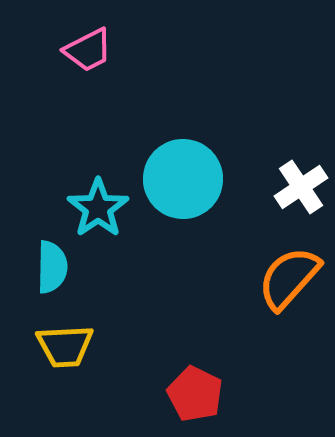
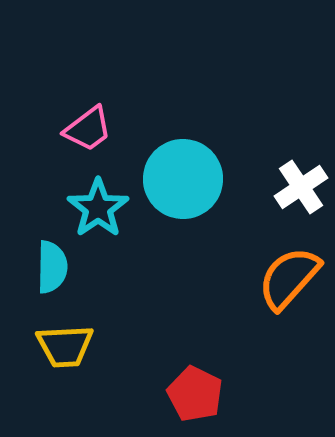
pink trapezoid: moved 79 px down; rotated 10 degrees counterclockwise
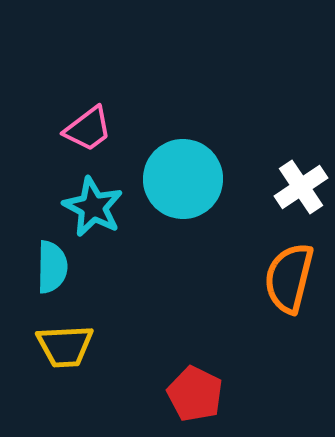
cyan star: moved 5 px left, 1 px up; rotated 10 degrees counterclockwise
orange semicircle: rotated 28 degrees counterclockwise
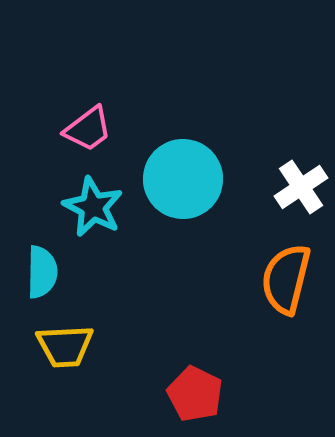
cyan semicircle: moved 10 px left, 5 px down
orange semicircle: moved 3 px left, 1 px down
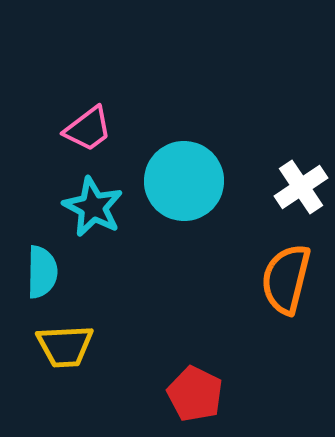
cyan circle: moved 1 px right, 2 px down
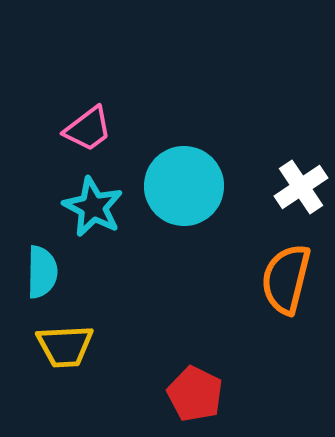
cyan circle: moved 5 px down
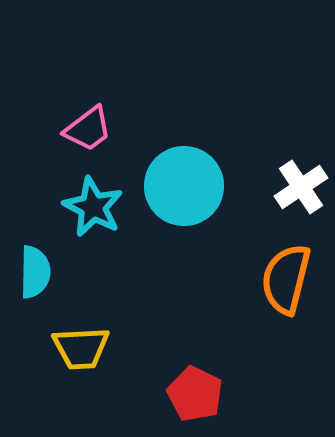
cyan semicircle: moved 7 px left
yellow trapezoid: moved 16 px right, 2 px down
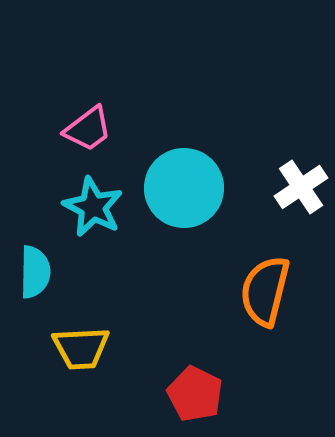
cyan circle: moved 2 px down
orange semicircle: moved 21 px left, 12 px down
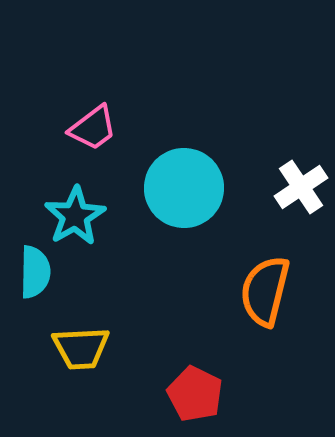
pink trapezoid: moved 5 px right, 1 px up
cyan star: moved 18 px left, 9 px down; rotated 14 degrees clockwise
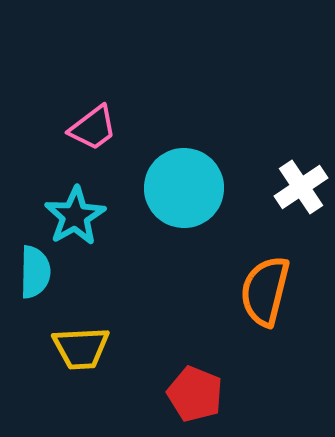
red pentagon: rotated 4 degrees counterclockwise
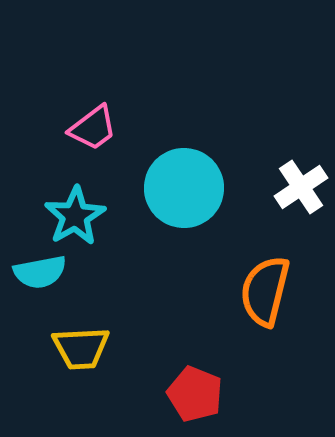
cyan semicircle: moved 5 px right; rotated 78 degrees clockwise
